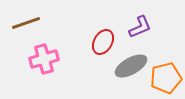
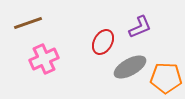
brown line: moved 2 px right
pink cross: rotated 8 degrees counterclockwise
gray ellipse: moved 1 px left, 1 px down
orange pentagon: rotated 16 degrees clockwise
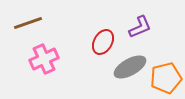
orange pentagon: rotated 16 degrees counterclockwise
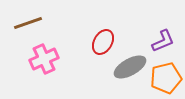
purple L-shape: moved 23 px right, 14 px down
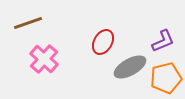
pink cross: rotated 24 degrees counterclockwise
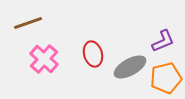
red ellipse: moved 10 px left, 12 px down; rotated 45 degrees counterclockwise
